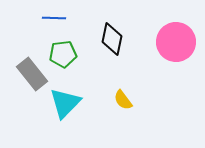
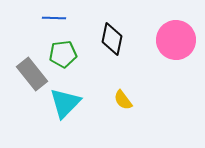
pink circle: moved 2 px up
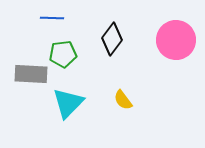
blue line: moved 2 px left
black diamond: rotated 24 degrees clockwise
gray rectangle: moved 1 px left; rotated 48 degrees counterclockwise
cyan triangle: moved 3 px right
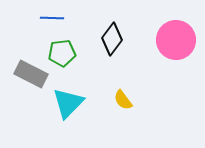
green pentagon: moved 1 px left, 1 px up
gray rectangle: rotated 24 degrees clockwise
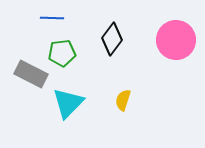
yellow semicircle: rotated 55 degrees clockwise
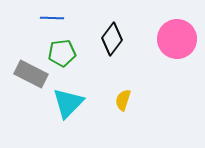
pink circle: moved 1 px right, 1 px up
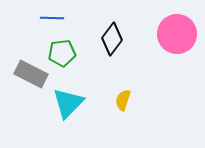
pink circle: moved 5 px up
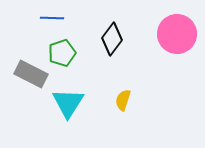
green pentagon: rotated 12 degrees counterclockwise
cyan triangle: rotated 12 degrees counterclockwise
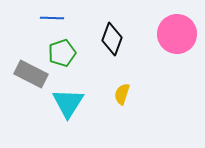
black diamond: rotated 16 degrees counterclockwise
yellow semicircle: moved 1 px left, 6 px up
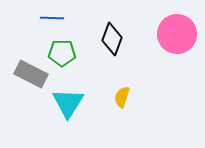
green pentagon: rotated 20 degrees clockwise
yellow semicircle: moved 3 px down
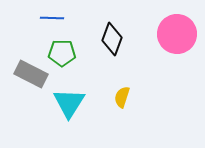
cyan triangle: moved 1 px right
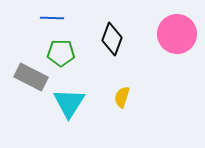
green pentagon: moved 1 px left
gray rectangle: moved 3 px down
